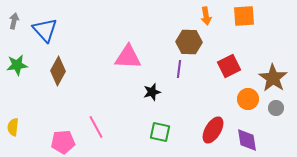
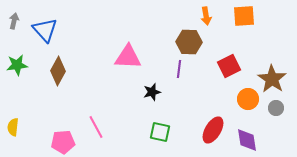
brown star: moved 1 px left, 1 px down
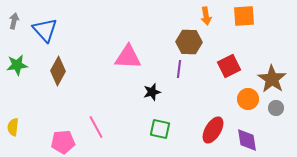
green square: moved 3 px up
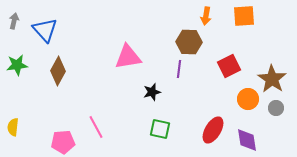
orange arrow: rotated 18 degrees clockwise
pink triangle: rotated 12 degrees counterclockwise
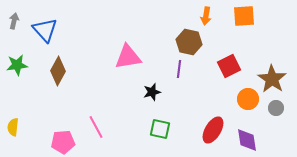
brown hexagon: rotated 10 degrees clockwise
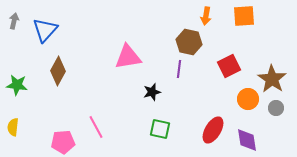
blue triangle: rotated 24 degrees clockwise
green star: moved 20 px down; rotated 15 degrees clockwise
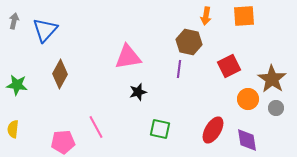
brown diamond: moved 2 px right, 3 px down
black star: moved 14 px left
yellow semicircle: moved 2 px down
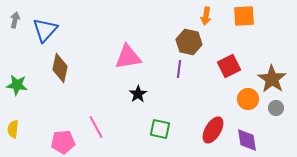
gray arrow: moved 1 px right, 1 px up
brown diamond: moved 6 px up; rotated 16 degrees counterclockwise
black star: moved 2 px down; rotated 18 degrees counterclockwise
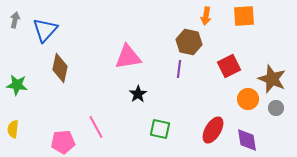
brown star: rotated 12 degrees counterclockwise
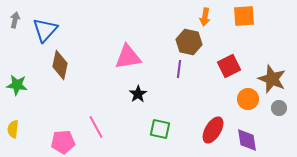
orange arrow: moved 1 px left, 1 px down
brown diamond: moved 3 px up
gray circle: moved 3 px right
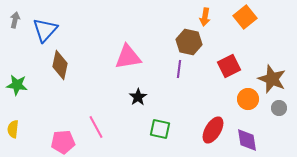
orange square: moved 1 px right, 1 px down; rotated 35 degrees counterclockwise
black star: moved 3 px down
